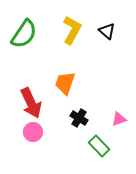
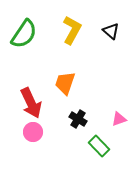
black triangle: moved 4 px right
black cross: moved 1 px left, 1 px down
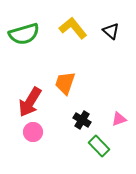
yellow L-shape: moved 1 px right, 2 px up; rotated 68 degrees counterclockwise
green semicircle: rotated 40 degrees clockwise
red arrow: moved 1 px left, 1 px up; rotated 56 degrees clockwise
black cross: moved 4 px right, 1 px down
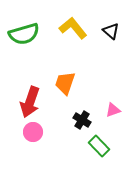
red arrow: rotated 12 degrees counterclockwise
pink triangle: moved 6 px left, 9 px up
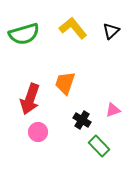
black triangle: rotated 36 degrees clockwise
red arrow: moved 3 px up
pink circle: moved 5 px right
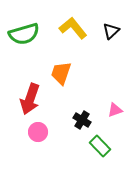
orange trapezoid: moved 4 px left, 10 px up
pink triangle: moved 2 px right
green rectangle: moved 1 px right
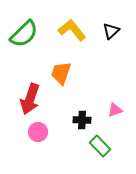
yellow L-shape: moved 1 px left, 2 px down
green semicircle: rotated 28 degrees counterclockwise
black cross: rotated 30 degrees counterclockwise
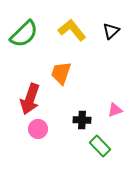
pink circle: moved 3 px up
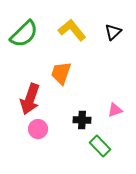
black triangle: moved 2 px right, 1 px down
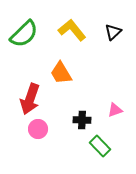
orange trapezoid: rotated 50 degrees counterclockwise
